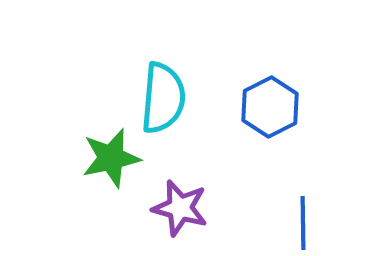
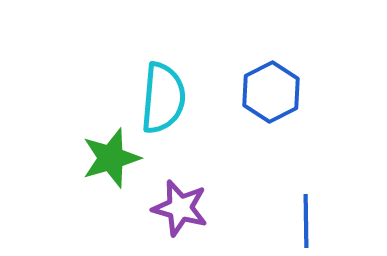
blue hexagon: moved 1 px right, 15 px up
green star: rotated 4 degrees counterclockwise
blue line: moved 3 px right, 2 px up
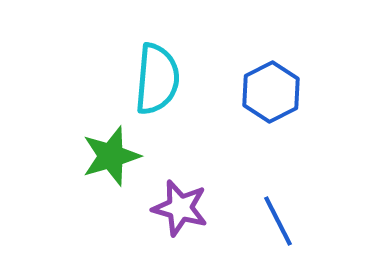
cyan semicircle: moved 6 px left, 19 px up
green star: moved 2 px up
blue line: moved 28 px left; rotated 26 degrees counterclockwise
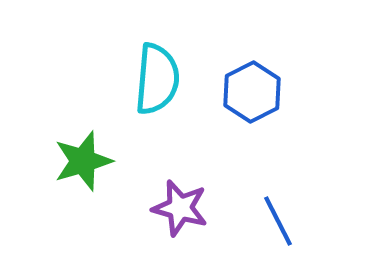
blue hexagon: moved 19 px left
green star: moved 28 px left, 5 px down
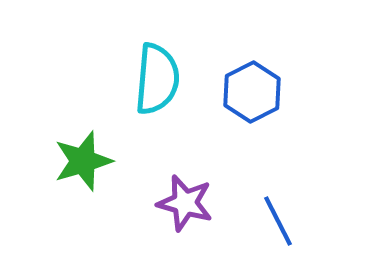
purple star: moved 5 px right, 5 px up
